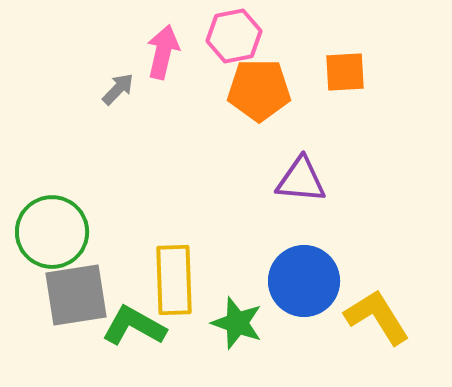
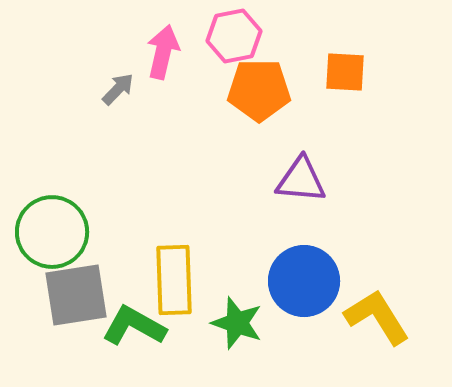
orange square: rotated 6 degrees clockwise
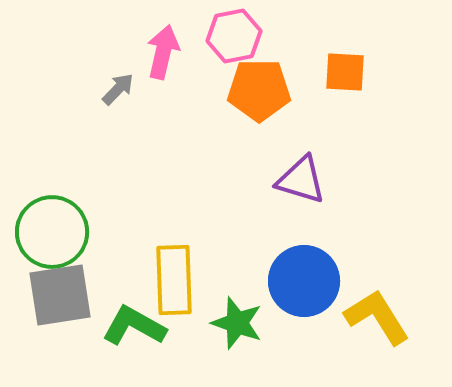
purple triangle: rotated 12 degrees clockwise
gray square: moved 16 px left
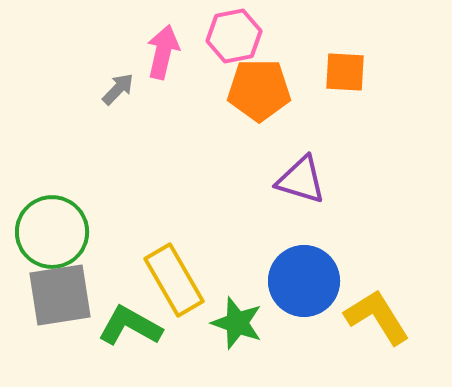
yellow rectangle: rotated 28 degrees counterclockwise
green L-shape: moved 4 px left
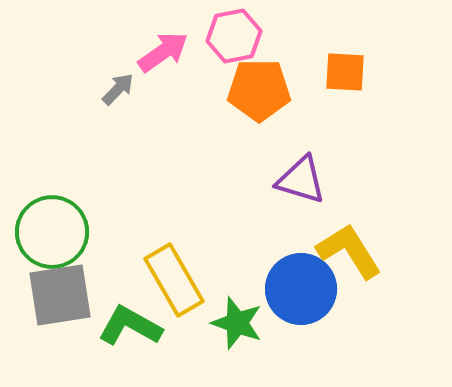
pink arrow: rotated 42 degrees clockwise
blue circle: moved 3 px left, 8 px down
yellow L-shape: moved 28 px left, 66 px up
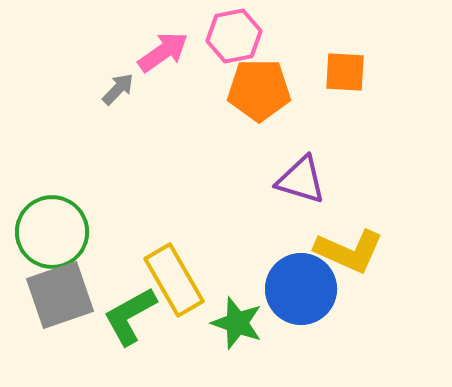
yellow L-shape: rotated 146 degrees clockwise
gray square: rotated 10 degrees counterclockwise
green L-shape: moved 10 px up; rotated 58 degrees counterclockwise
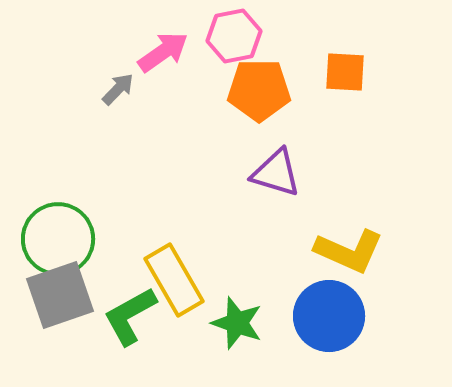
purple triangle: moved 25 px left, 7 px up
green circle: moved 6 px right, 7 px down
blue circle: moved 28 px right, 27 px down
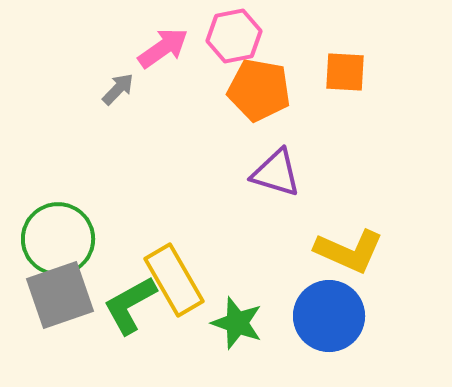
pink arrow: moved 4 px up
orange pentagon: rotated 10 degrees clockwise
green L-shape: moved 11 px up
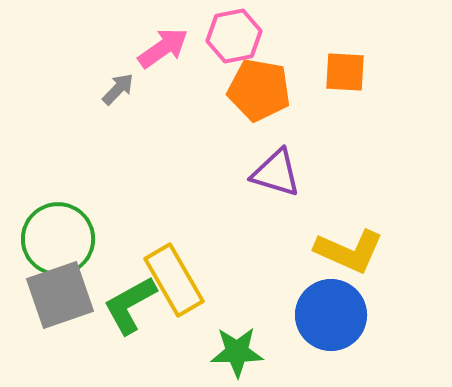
blue circle: moved 2 px right, 1 px up
green star: moved 29 px down; rotated 20 degrees counterclockwise
